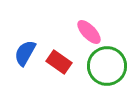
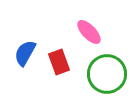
red rectangle: rotated 35 degrees clockwise
green circle: moved 8 px down
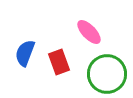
blue semicircle: rotated 8 degrees counterclockwise
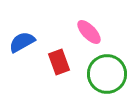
blue semicircle: moved 3 px left, 11 px up; rotated 40 degrees clockwise
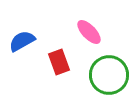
blue semicircle: moved 1 px up
green circle: moved 2 px right, 1 px down
